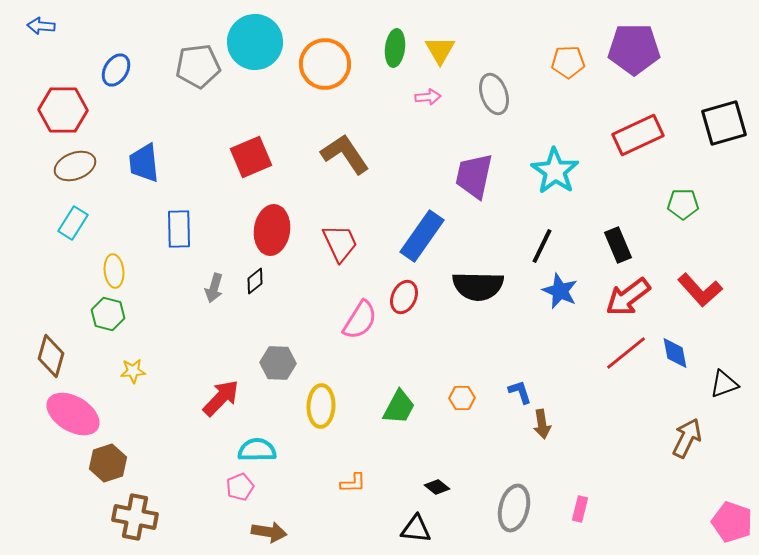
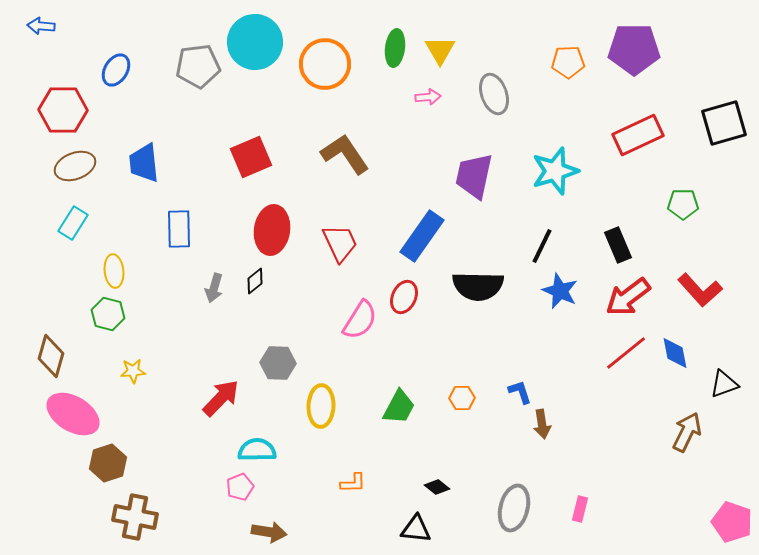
cyan star at (555, 171): rotated 21 degrees clockwise
brown arrow at (687, 438): moved 6 px up
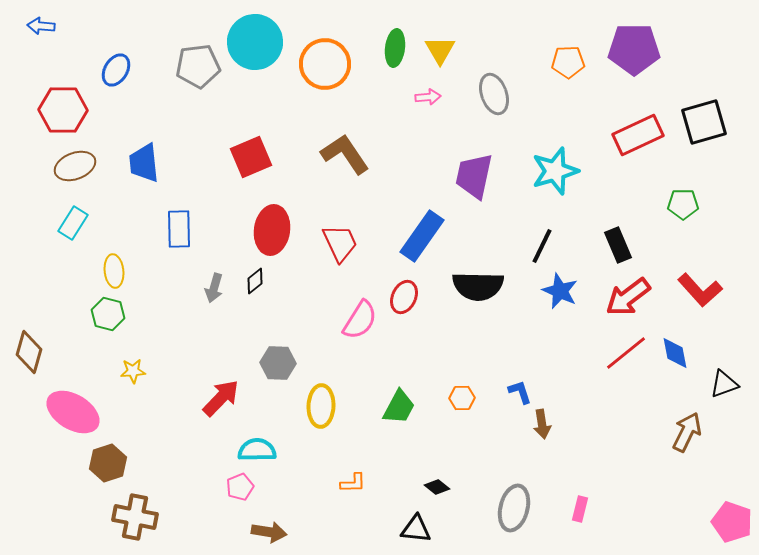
black square at (724, 123): moved 20 px left, 1 px up
brown diamond at (51, 356): moved 22 px left, 4 px up
pink ellipse at (73, 414): moved 2 px up
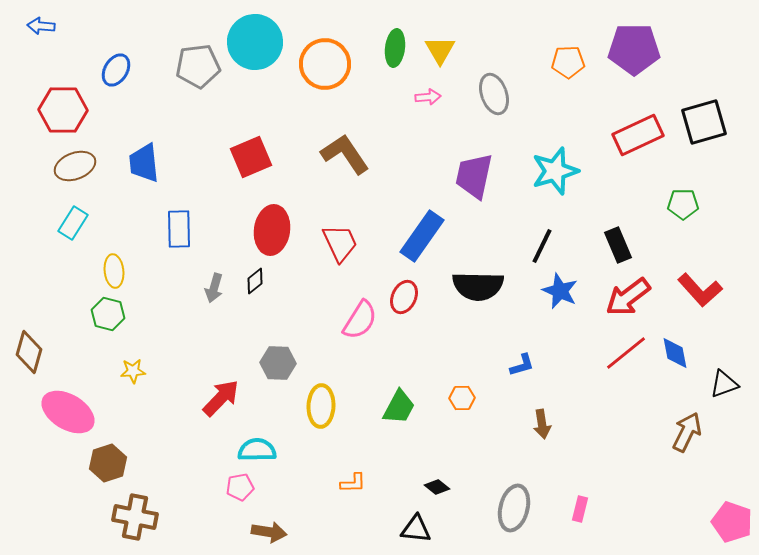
blue L-shape at (520, 392): moved 2 px right, 27 px up; rotated 92 degrees clockwise
pink ellipse at (73, 412): moved 5 px left
pink pentagon at (240, 487): rotated 12 degrees clockwise
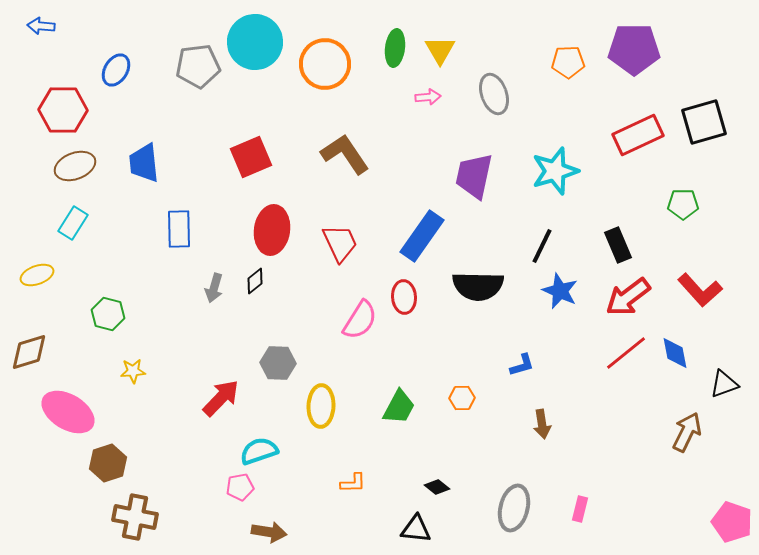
yellow ellipse at (114, 271): moved 77 px left, 4 px down; rotated 76 degrees clockwise
red ellipse at (404, 297): rotated 28 degrees counterclockwise
brown diamond at (29, 352): rotated 57 degrees clockwise
cyan semicircle at (257, 450): moved 2 px right, 1 px down; rotated 18 degrees counterclockwise
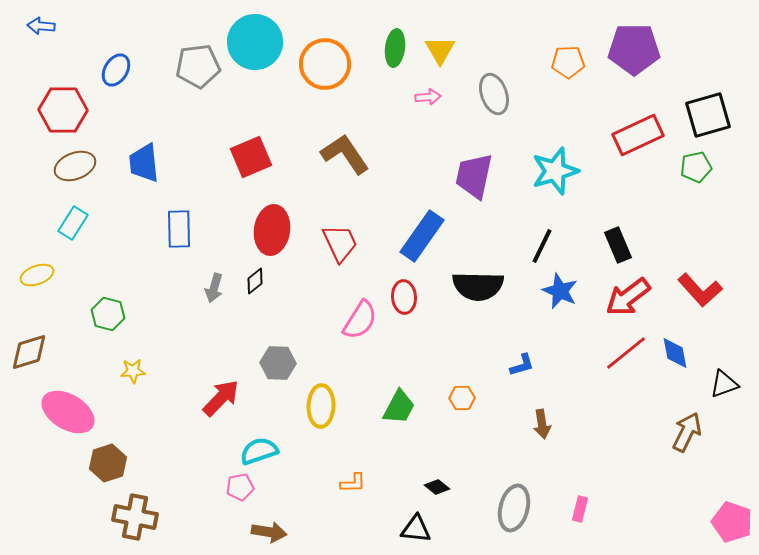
black square at (704, 122): moved 4 px right, 7 px up
green pentagon at (683, 204): moved 13 px right, 37 px up; rotated 12 degrees counterclockwise
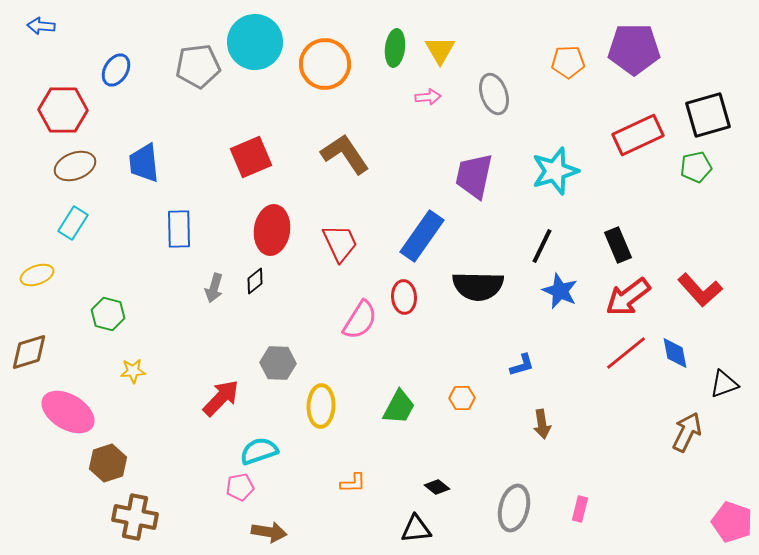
black triangle at (416, 529): rotated 12 degrees counterclockwise
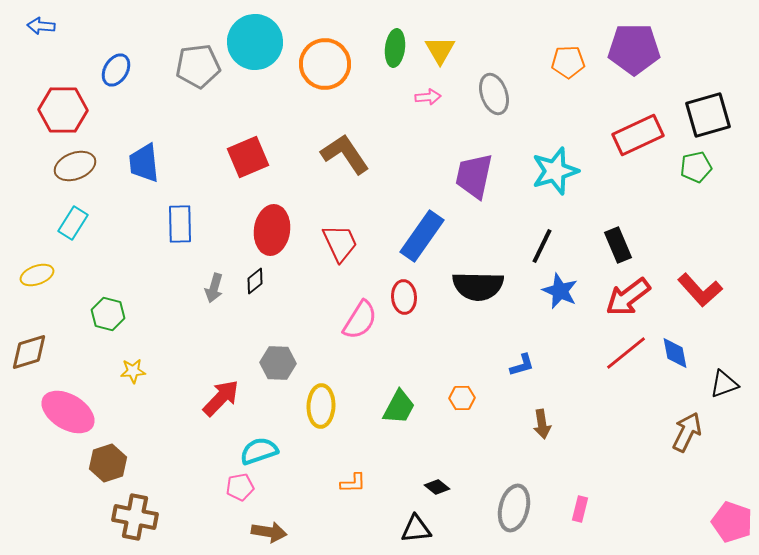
red square at (251, 157): moved 3 px left
blue rectangle at (179, 229): moved 1 px right, 5 px up
